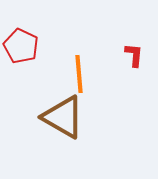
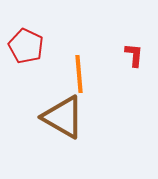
red pentagon: moved 5 px right
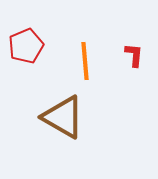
red pentagon: rotated 24 degrees clockwise
orange line: moved 6 px right, 13 px up
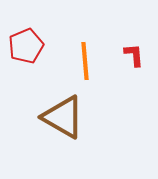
red L-shape: rotated 10 degrees counterclockwise
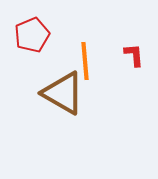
red pentagon: moved 6 px right, 11 px up
brown triangle: moved 24 px up
